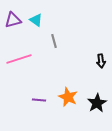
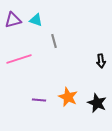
cyan triangle: rotated 16 degrees counterclockwise
black star: rotated 18 degrees counterclockwise
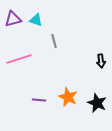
purple triangle: moved 1 px up
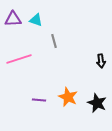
purple triangle: rotated 12 degrees clockwise
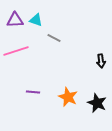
purple triangle: moved 2 px right, 1 px down
gray line: moved 3 px up; rotated 48 degrees counterclockwise
pink line: moved 3 px left, 8 px up
purple line: moved 6 px left, 8 px up
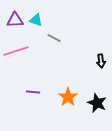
orange star: rotated 12 degrees clockwise
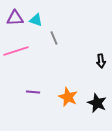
purple triangle: moved 2 px up
gray line: rotated 40 degrees clockwise
orange star: rotated 12 degrees counterclockwise
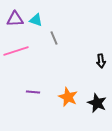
purple triangle: moved 1 px down
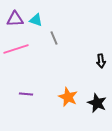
pink line: moved 2 px up
purple line: moved 7 px left, 2 px down
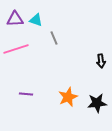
orange star: rotated 24 degrees clockwise
black star: rotated 30 degrees counterclockwise
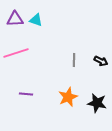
gray line: moved 20 px right, 22 px down; rotated 24 degrees clockwise
pink line: moved 4 px down
black arrow: rotated 56 degrees counterclockwise
black star: rotated 18 degrees clockwise
